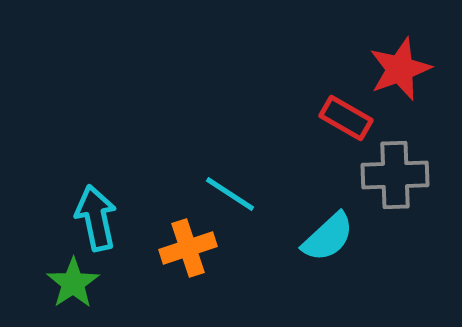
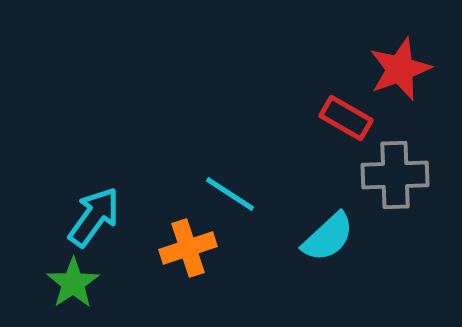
cyan arrow: moved 2 px left, 1 px up; rotated 48 degrees clockwise
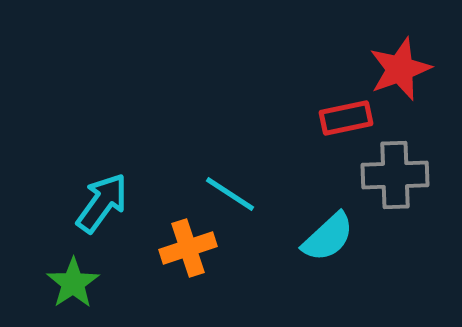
red rectangle: rotated 42 degrees counterclockwise
cyan arrow: moved 8 px right, 14 px up
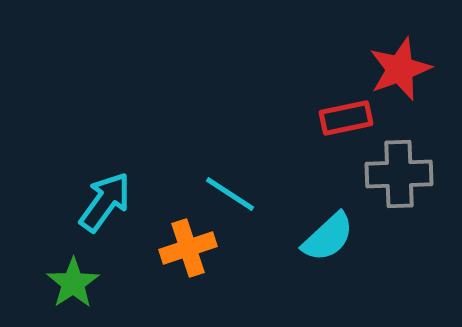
gray cross: moved 4 px right, 1 px up
cyan arrow: moved 3 px right, 1 px up
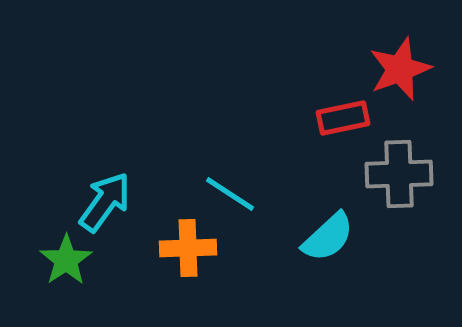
red rectangle: moved 3 px left
orange cross: rotated 16 degrees clockwise
green star: moved 7 px left, 23 px up
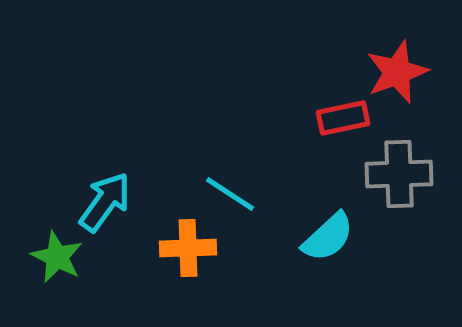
red star: moved 3 px left, 3 px down
green star: moved 9 px left, 3 px up; rotated 12 degrees counterclockwise
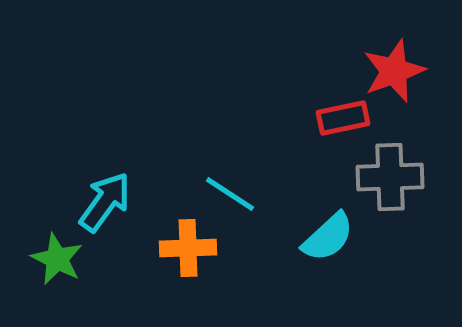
red star: moved 3 px left, 1 px up
gray cross: moved 9 px left, 3 px down
green star: moved 2 px down
